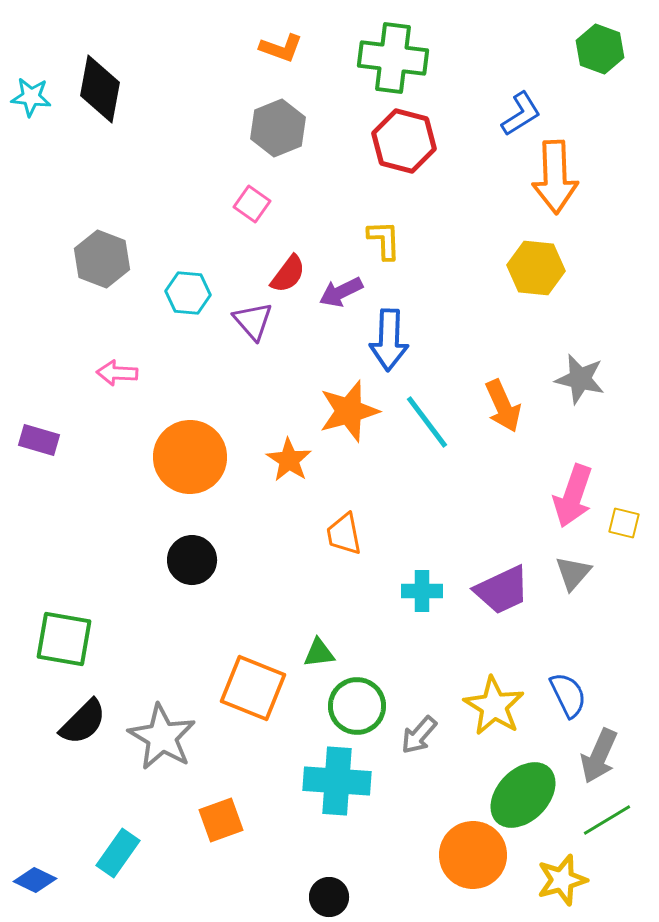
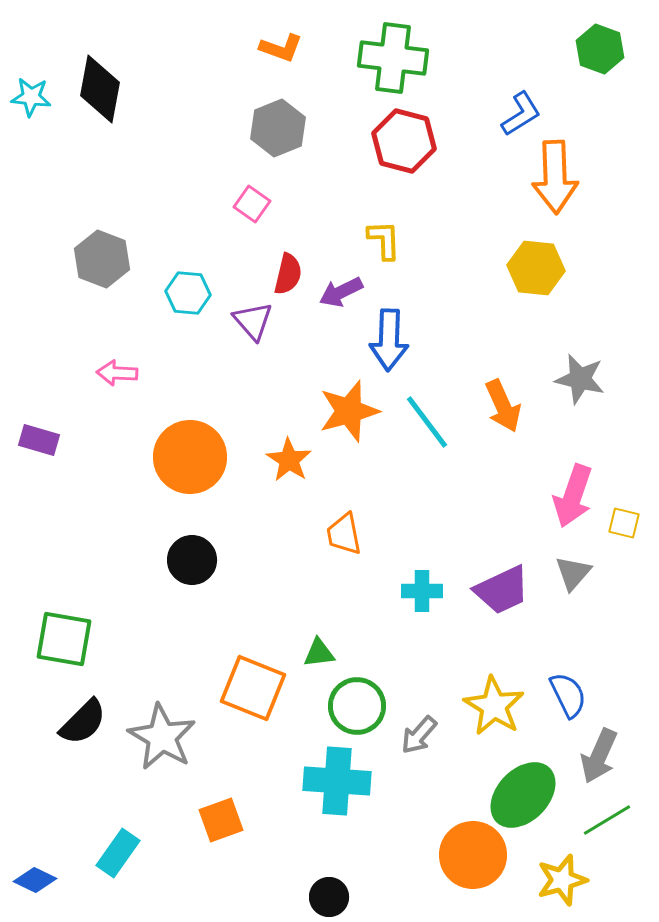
red semicircle at (288, 274): rotated 24 degrees counterclockwise
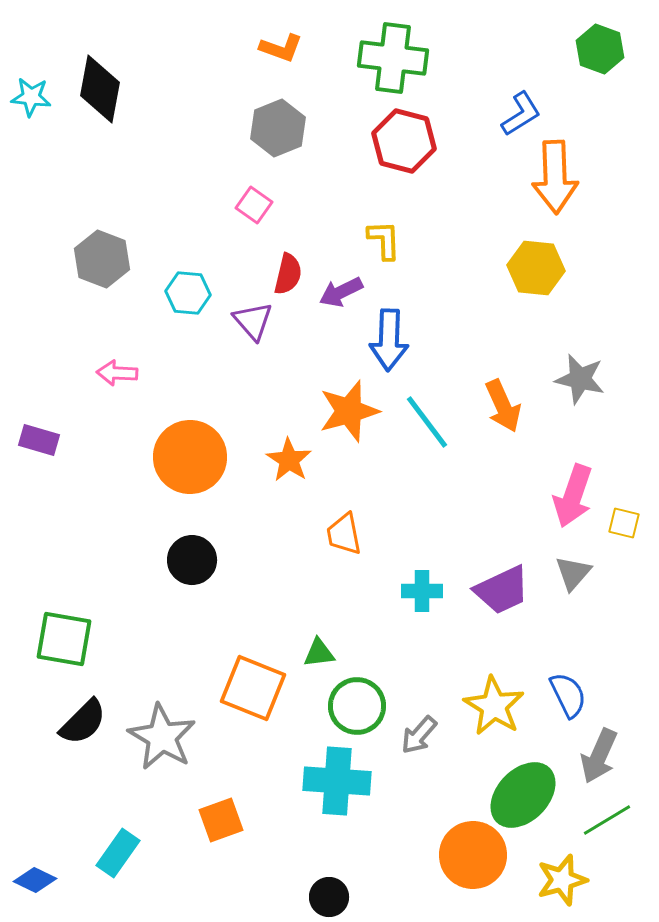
pink square at (252, 204): moved 2 px right, 1 px down
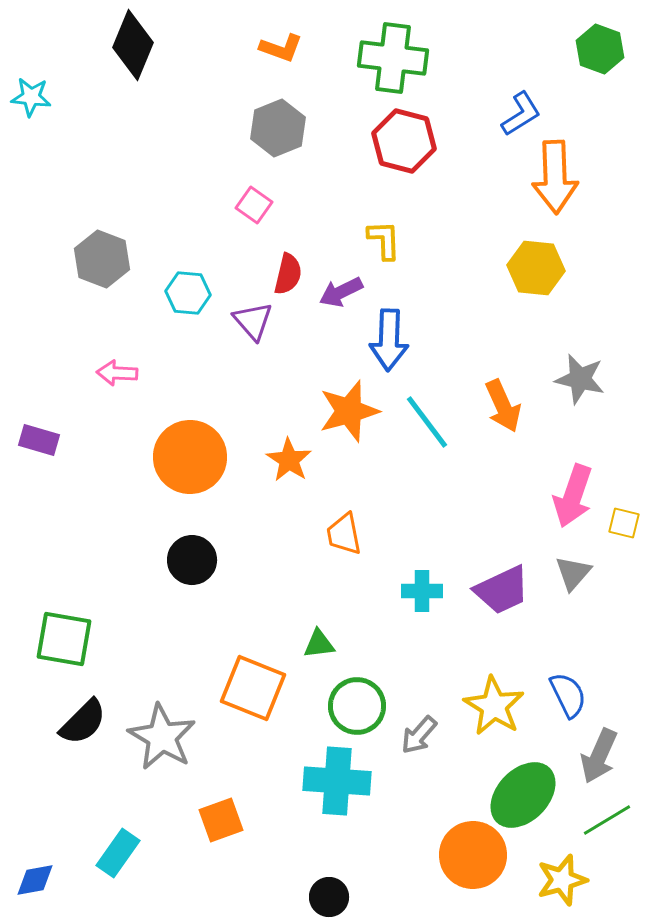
black diamond at (100, 89): moved 33 px right, 44 px up; rotated 12 degrees clockwise
green triangle at (319, 653): moved 9 px up
blue diamond at (35, 880): rotated 36 degrees counterclockwise
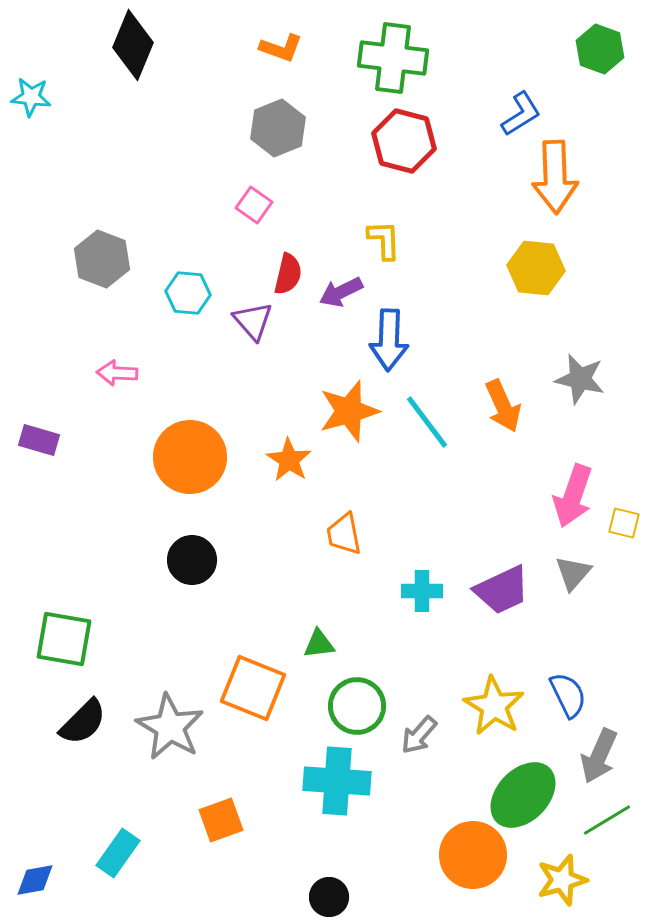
gray star at (162, 737): moved 8 px right, 10 px up
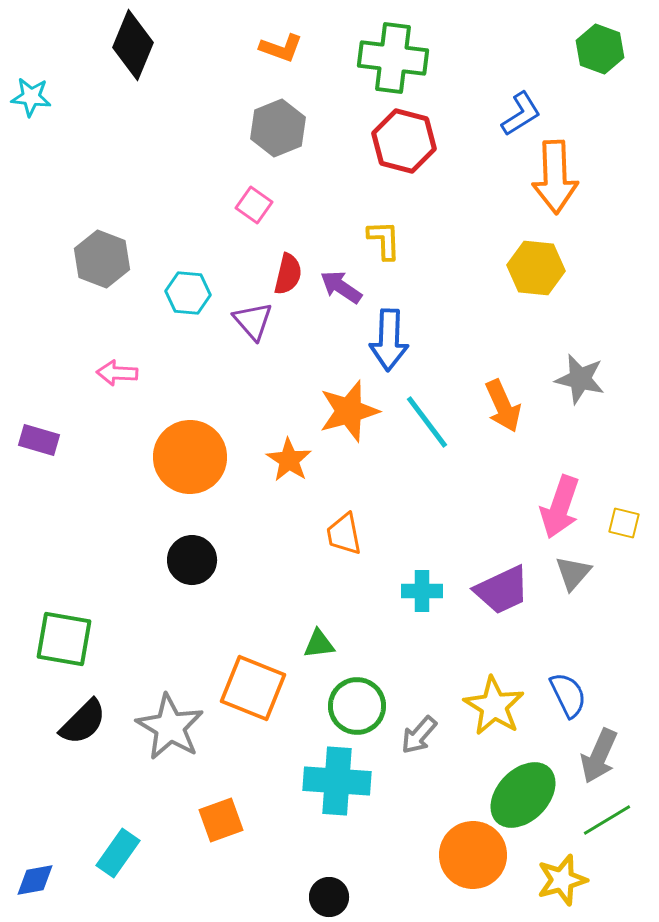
purple arrow at (341, 292): moved 5 px up; rotated 60 degrees clockwise
pink arrow at (573, 496): moved 13 px left, 11 px down
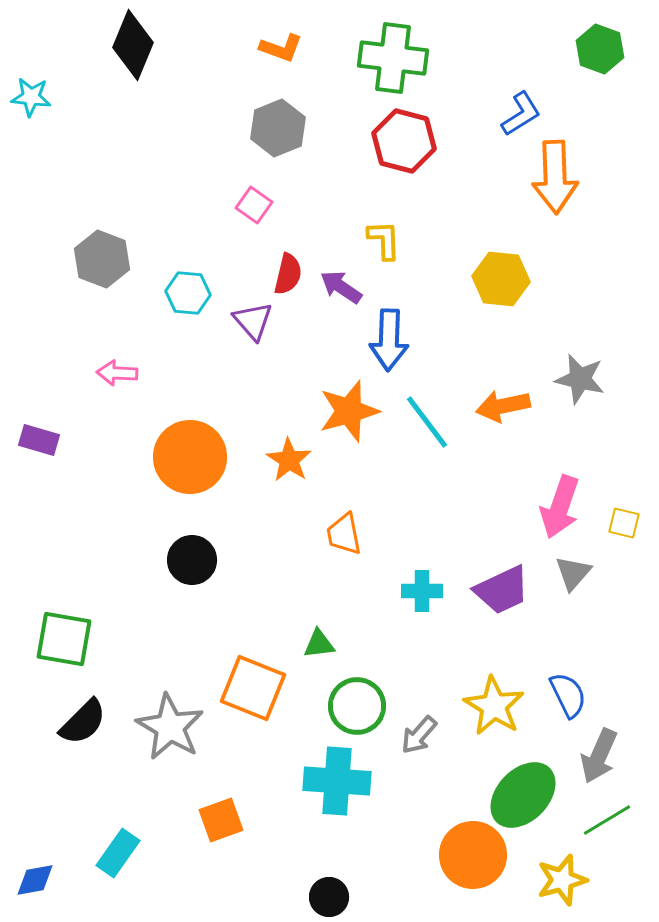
yellow hexagon at (536, 268): moved 35 px left, 11 px down
orange arrow at (503, 406): rotated 102 degrees clockwise
